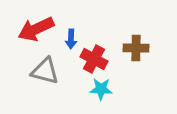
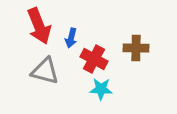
red arrow: moved 3 px right, 3 px up; rotated 87 degrees counterclockwise
blue arrow: moved 1 px up; rotated 12 degrees clockwise
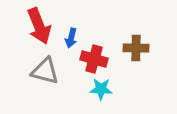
red cross: rotated 12 degrees counterclockwise
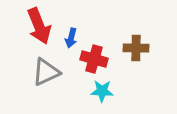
gray triangle: moved 1 px right, 1 px down; rotated 40 degrees counterclockwise
cyan star: moved 1 px right, 2 px down
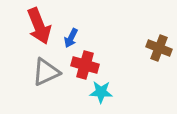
blue arrow: rotated 12 degrees clockwise
brown cross: moved 23 px right; rotated 20 degrees clockwise
red cross: moved 9 px left, 6 px down
cyan star: moved 1 px left, 1 px down
